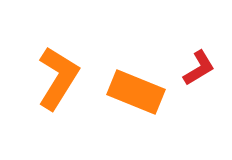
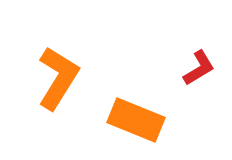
orange rectangle: moved 28 px down
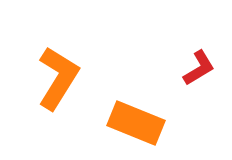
orange rectangle: moved 3 px down
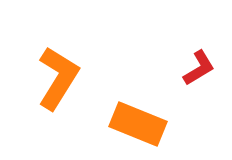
orange rectangle: moved 2 px right, 1 px down
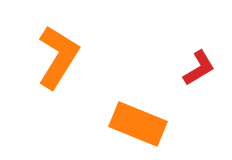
orange L-shape: moved 21 px up
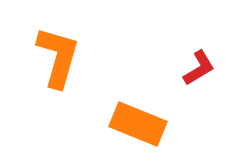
orange L-shape: rotated 16 degrees counterclockwise
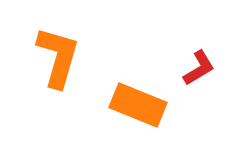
orange rectangle: moved 19 px up
